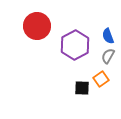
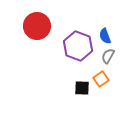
blue semicircle: moved 3 px left
purple hexagon: moved 3 px right, 1 px down; rotated 12 degrees counterclockwise
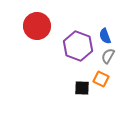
orange square: rotated 28 degrees counterclockwise
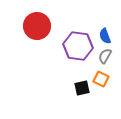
purple hexagon: rotated 12 degrees counterclockwise
gray semicircle: moved 3 px left
black square: rotated 14 degrees counterclockwise
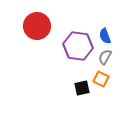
gray semicircle: moved 1 px down
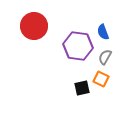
red circle: moved 3 px left
blue semicircle: moved 2 px left, 4 px up
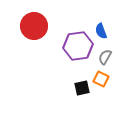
blue semicircle: moved 2 px left, 1 px up
purple hexagon: rotated 16 degrees counterclockwise
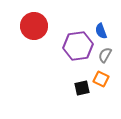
gray semicircle: moved 2 px up
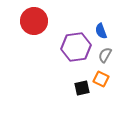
red circle: moved 5 px up
purple hexagon: moved 2 px left, 1 px down
